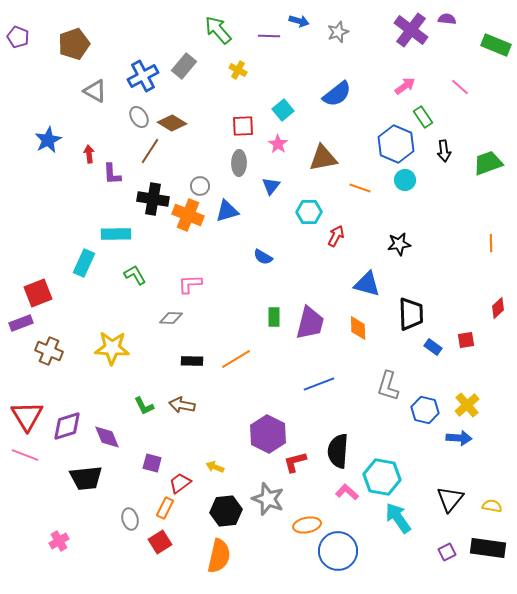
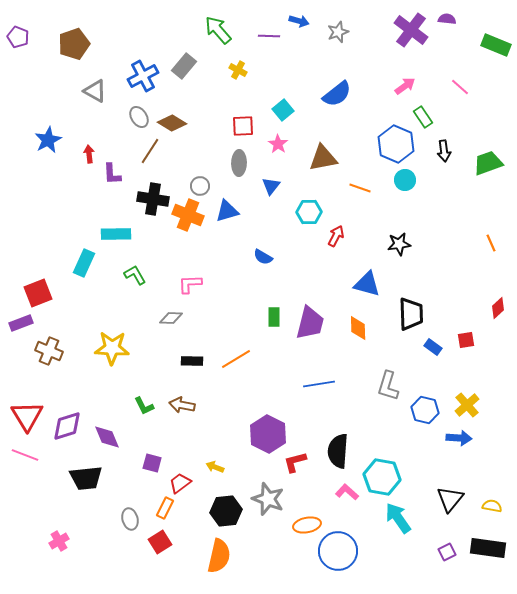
orange line at (491, 243): rotated 24 degrees counterclockwise
blue line at (319, 384): rotated 12 degrees clockwise
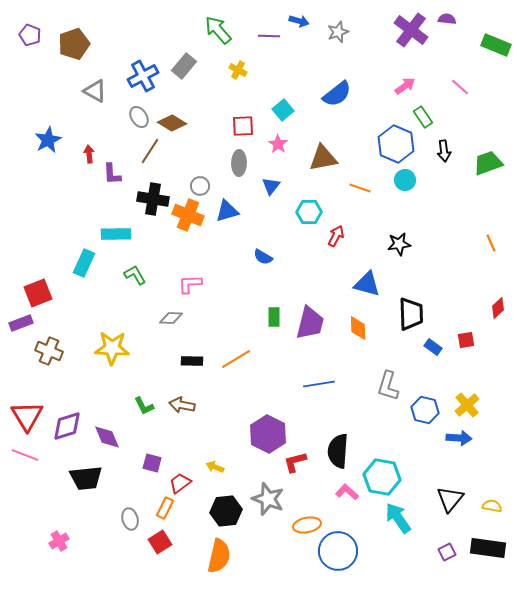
purple pentagon at (18, 37): moved 12 px right, 2 px up
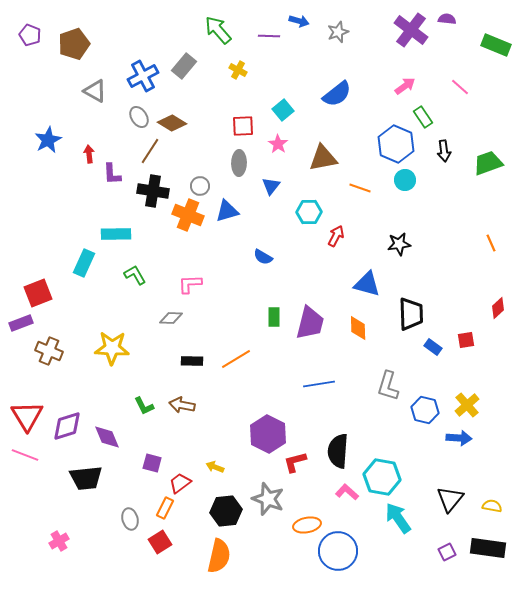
black cross at (153, 199): moved 8 px up
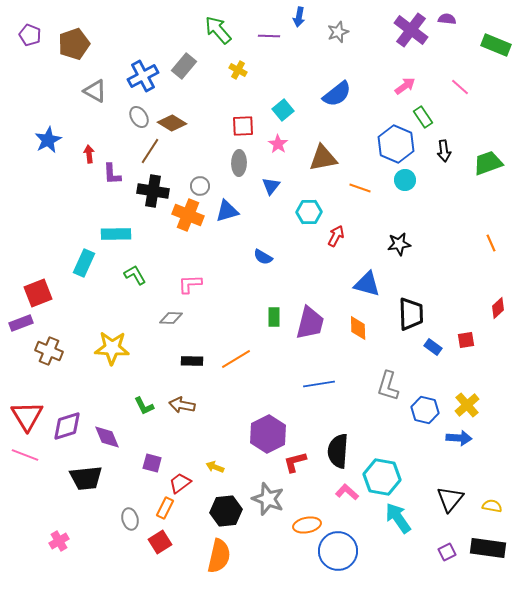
blue arrow at (299, 21): moved 4 px up; rotated 84 degrees clockwise
purple hexagon at (268, 434): rotated 6 degrees clockwise
